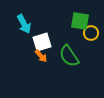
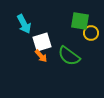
green semicircle: rotated 20 degrees counterclockwise
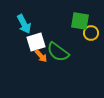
white square: moved 6 px left
green semicircle: moved 11 px left, 4 px up
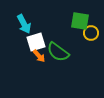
orange arrow: moved 2 px left
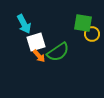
green square: moved 3 px right, 2 px down
yellow circle: moved 1 px right, 1 px down
green semicircle: rotated 70 degrees counterclockwise
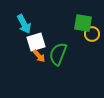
green semicircle: moved 2 px down; rotated 145 degrees clockwise
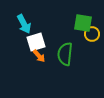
green semicircle: moved 7 px right; rotated 15 degrees counterclockwise
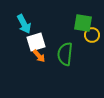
yellow circle: moved 1 px down
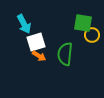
orange arrow: rotated 16 degrees counterclockwise
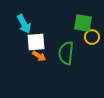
yellow circle: moved 2 px down
white square: rotated 12 degrees clockwise
green semicircle: moved 1 px right, 1 px up
